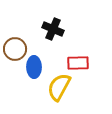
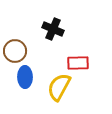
brown circle: moved 2 px down
blue ellipse: moved 9 px left, 10 px down
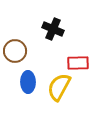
blue ellipse: moved 3 px right, 5 px down
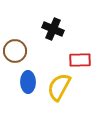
red rectangle: moved 2 px right, 3 px up
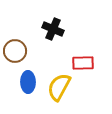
red rectangle: moved 3 px right, 3 px down
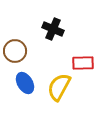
blue ellipse: moved 3 px left, 1 px down; rotated 30 degrees counterclockwise
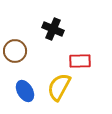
red rectangle: moved 3 px left, 2 px up
blue ellipse: moved 8 px down
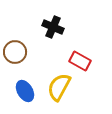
black cross: moved 2 px up
brown circle: moved 1 px down
red rectangle: rotated 30 degrees clockwise
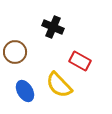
yellow semicircle: moved 2 px up; rotated 72 degrees counterclockwise
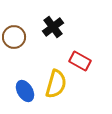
black cross: rotated 30 degrees clockwise
brown circle: moved 1 px left, 15 px up
yellow semicircle: moved 3 px left, 1 px up; rotated 120 degrees counterclockwise
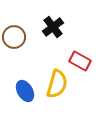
yellow semicircle: moved 1 px right
